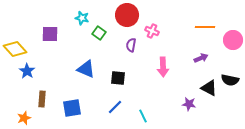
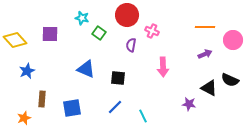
yellow diamond: moved 9 px up
purple arrow: moved 4 px right, 4 px up
blue star: rotated 14 degrees clockwise
black semicircle: rotated 12 degrees clockwise
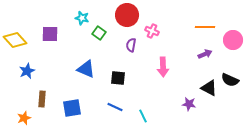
blue line: rotated 70 degrees clockwise
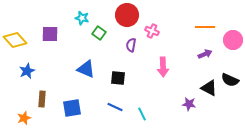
cyan line: moved 1 px left, 2 px up
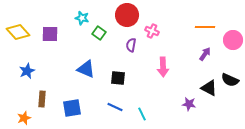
yellow diamond: moved 3 px right, 8 px up
purple arrow: rotated 32 degrees counterclockwise
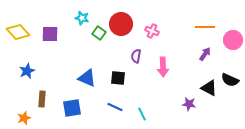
red circle: moved 6 px left, 9 px down
purple semicircle: moved 5 px right, 11 px down
blue triangle: moved 1 px right, 9 px down
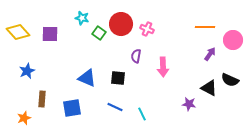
pink cross: moved 5 px left, 2 px up
purple arrow: moved 5 px right
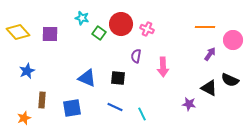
brown rectangle: moved 1 px down
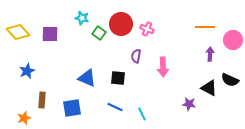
purple arrow: rotated 32 degrees counterclockwise
